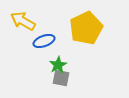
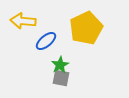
yellow arrow: rotated 25 degrees counterclockwise
blue ellipse: moved 2 px right; rotated 20 degrees counterclockwise
green star: moved 2 px right
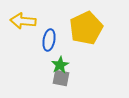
blue ellipse: moved 3 px right, 1 px up; rotated 40 degrees counterclockwise
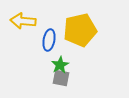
yellow pentagon: moved 6 px left, 2 px down; rotated 12 degrees clockwise
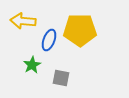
yellow pentagon: rotated 12 degrees clockwise
blue ellipse: rotated 10 degrees clockwise
green star: moved 28 px left
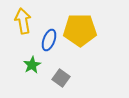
yellow arrow: rotated 75 degrees clockwise
gray square: rotated 24 degrees clockwise
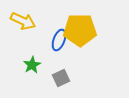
yellow arrow: rotated 125 degrees clockwise
blue ellipse: moved 10 px right
gray square: rotated 30 degrees clockwise
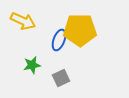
green star: rotated 18 degrees clockwise
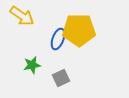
yellow arrow: moved 1 px left, 5 px up; rotated 10 degrees clockwise
yellow pentagon: moved 1 px left
blue ellipse: moved 1 px left, 1 px up
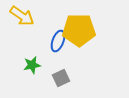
blue ellipse: moved 2 px down
